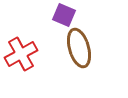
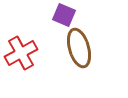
red cross: moved 1 px up
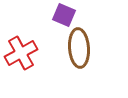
brown ellipse: rotated 12 degrees clockwise
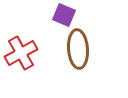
brown ellipse: moved 1 px left, 1 px down
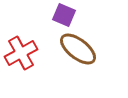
brown ellipse: rotated 48 degrees counterclockwise
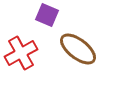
purple square: moved 17 px left
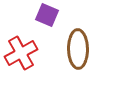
brown ellipse: rotated 51 degrees clockwise
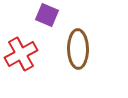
red cross: moved 1 px down
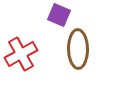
purple square: moved 12 px right
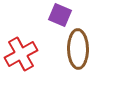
purple square: moved 1 px right
